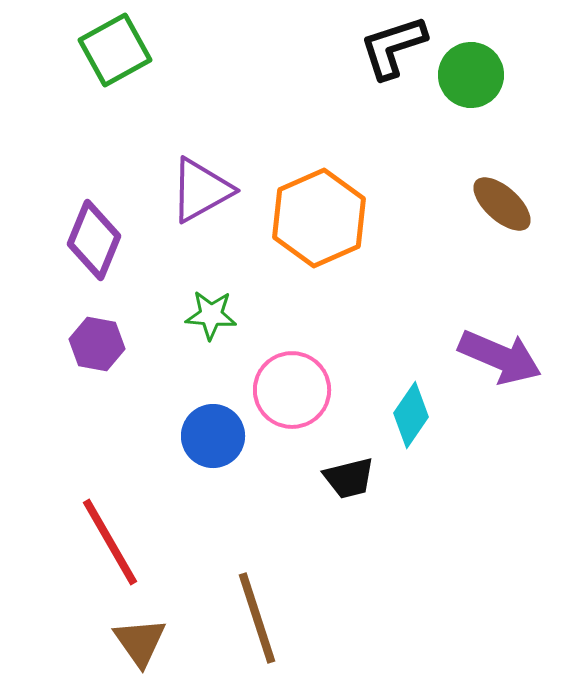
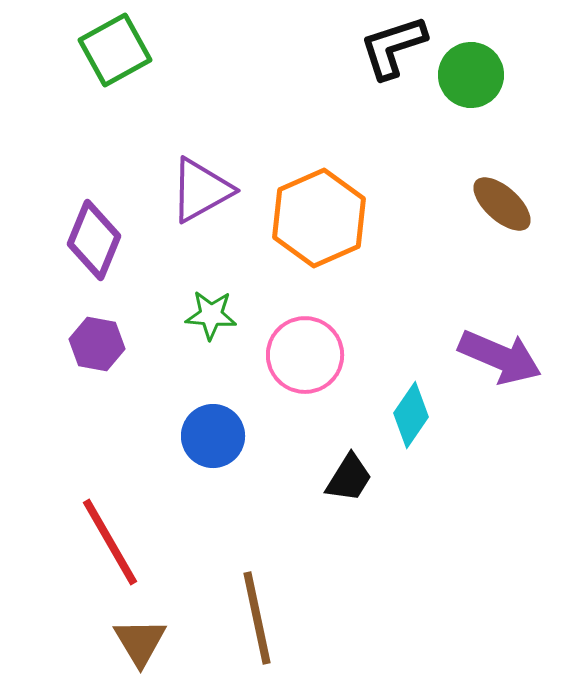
pink circle: moved 13 px right, 35 px up
black trapezoid: rotated 44 degrees counterclockwise
brown line: rotated 6 degrees clockwise
brown triangle: rotated 4 degrees clockwise
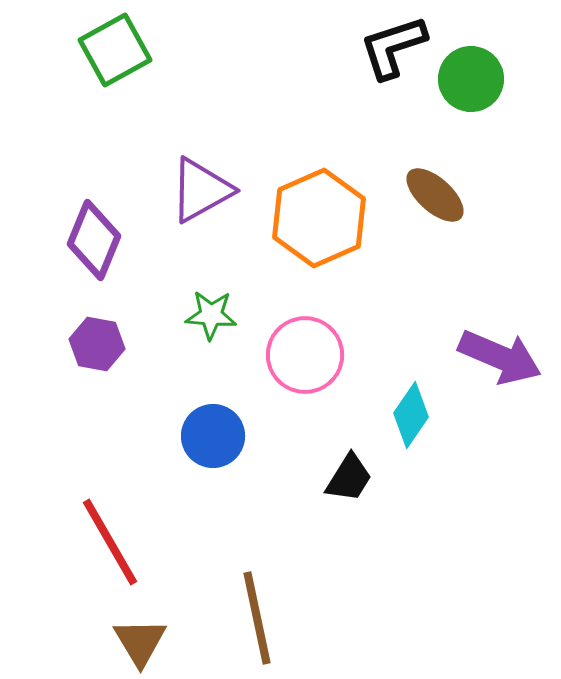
green circle: moved 4 px down
brown ellipse: moved 67 px left, 9 px up
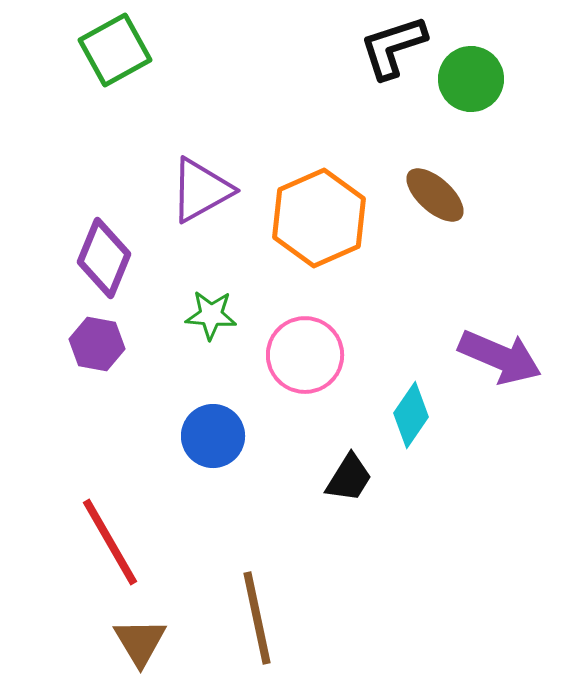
purple diamond: moved 10 px right, 18 px down
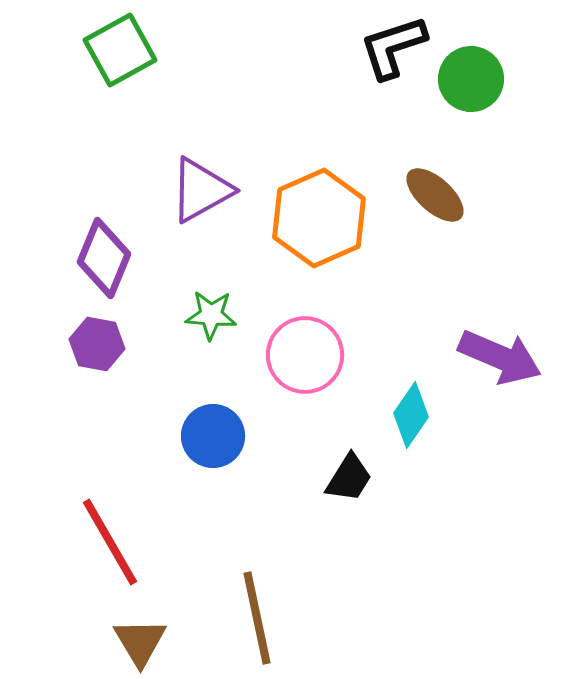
green square: moved 5 px right
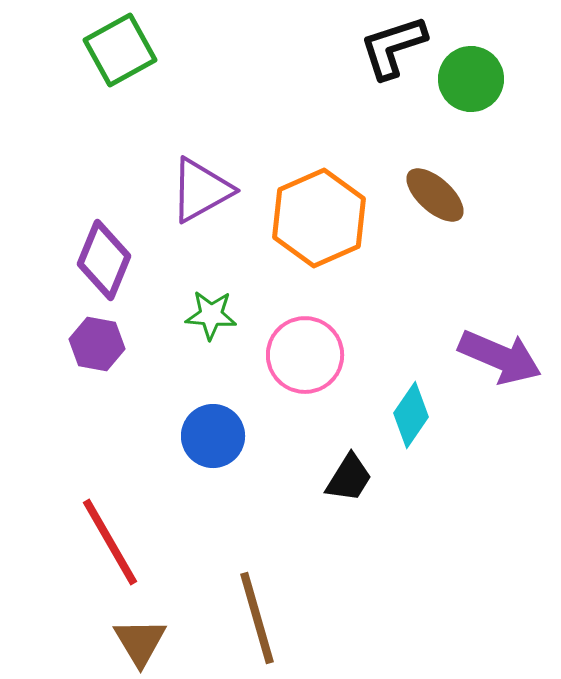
purple diamond: moved 2 px down
brown line: rotated 4 degrees counterclockwise
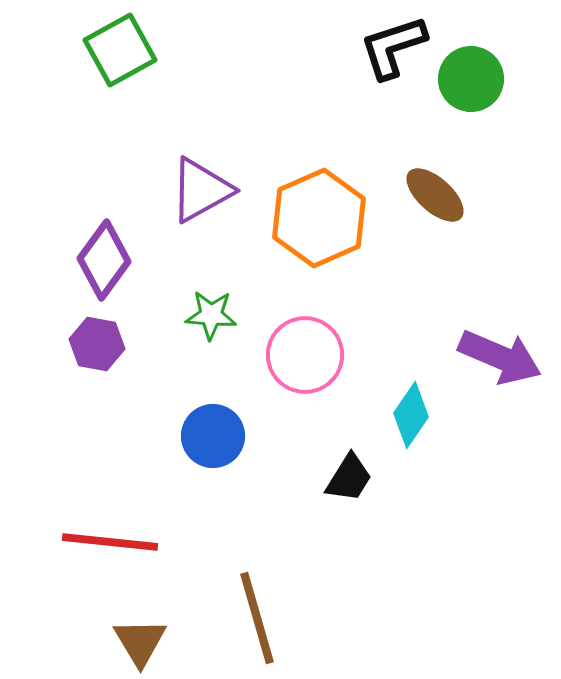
purple diamond: rotated 14 degrees clockwise
red line: rotated 54 degrees counterclockwise
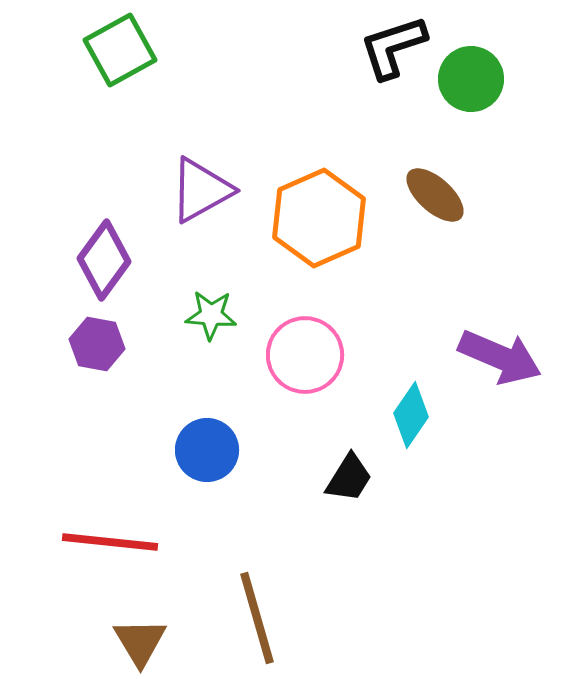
blue circle: moved 6 px left, 14 px down
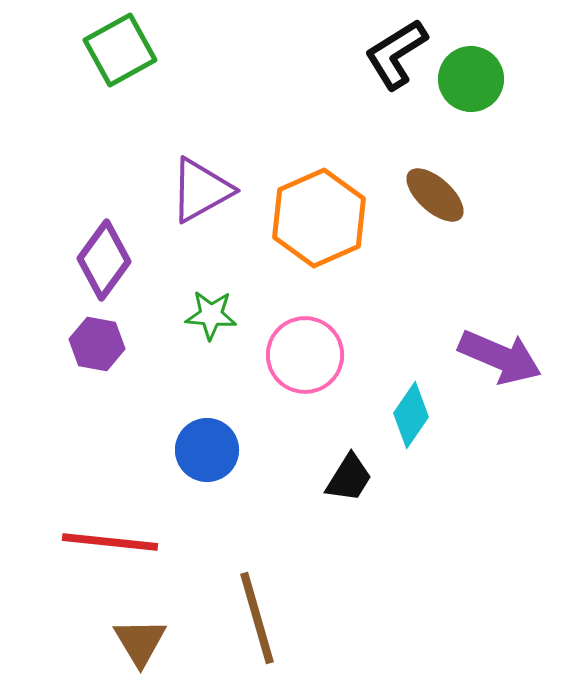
black L-shape: moved 3 px right, 7 px down; rotated 14 degrees counterclockwise
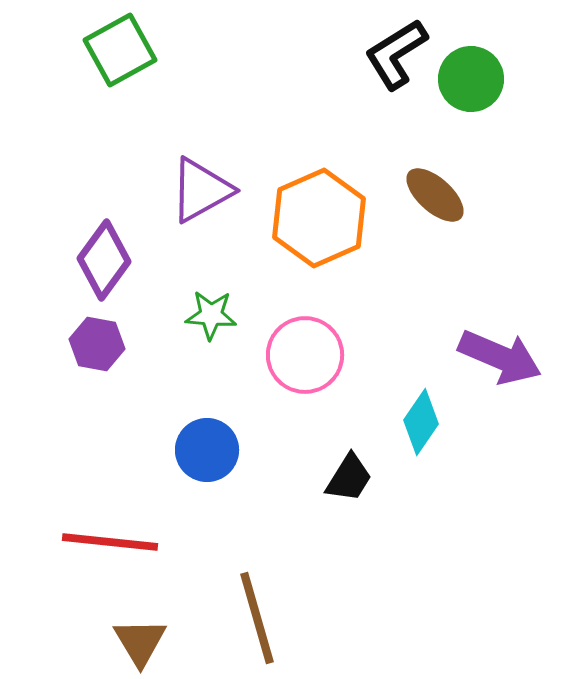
cyan diamond: moved 10 px right, 7 px down
